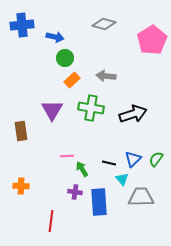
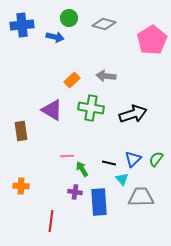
green circle: moved 4 px right, 40 px up
purple triangle: rotated 30 degrees counterclockwise
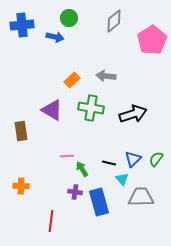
gray diamond: moved 10 px right, 3 px up; rotated 55 degrees counterclockwise
blue rectangle: rotated 12 degrees counterclockwise
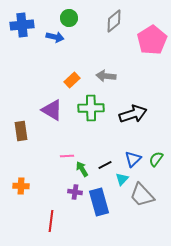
green cross: rotated 10 degrees counterclockwise
black line: moved 4 px left, 2 px down; rotated 40 degrees counterclockwise
cyan triangle: rotated 24 degrees clockwise
gray trapezoid: moved 1 px right, 2 px up; rotated 132 degrees counterclockwise
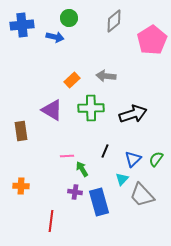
black line: moved 14 px up; rotated 40 degrees counterclockwise
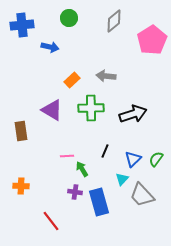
blue arrow: moved 5 px left, 10 px down
red line: rotated 45 degrees counterclockwise
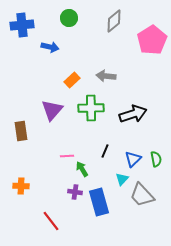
purple triangle: rotated 40 degrees clockwise
green semicircle: rotated 133 degrees clockwise
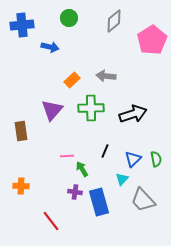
gray trapezoid: moved 1 px right, 5 px down
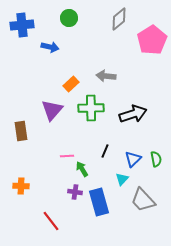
gray diamond: moved 5 px right, 2 px up
orange rectangle: moved 1 px left, 4 px down
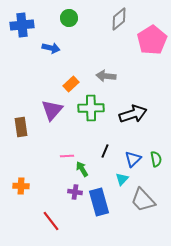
blue arrow: moved 1 px right, 1 px down
brown rectangle: moved 4 px up
